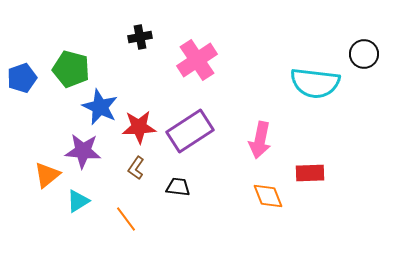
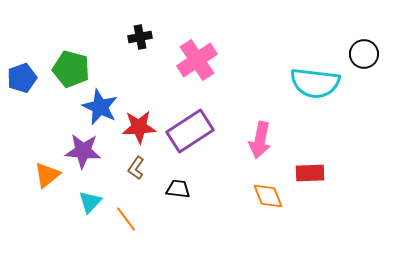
black trapezoid: moved 2 px down
cyan triangle: moved 12 px right, 1 px down; rotated 15 degrees counterclockwise
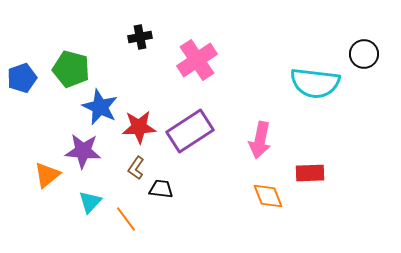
black trapezoid: moved 17 px left
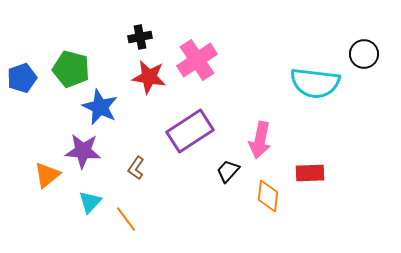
red star: moved 10 px right, 50 px up; rotated 12 degrees clockwise
black trapezoid: moved 67 px right, 18 px up; rotated 55 degrees counterclockwise
orange diamond: rotated 28 degrees clockwise
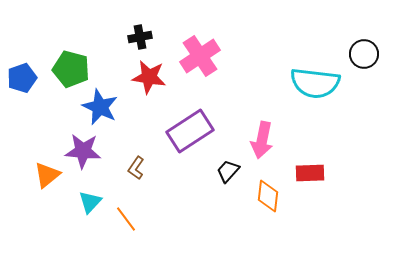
pink cross: moved 3 px right, 4 px up
pink arrow: moved 2 px right
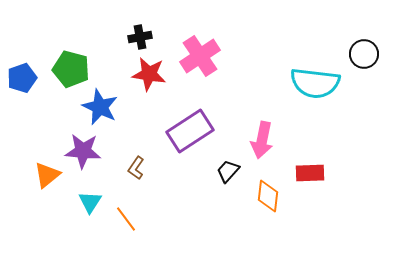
red star: moved 3 px up
cyan triangle: rotated 10 degrees counterclockwise
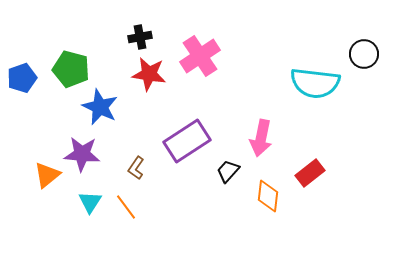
purple rectangle: moved 3 px left, 10 px down
pink arrow: moved 1 px left, 2 px up
purple star: moved 1 px left, 3 px down
red rectangle: rotated 36 degrees counterclockwise
orange line: moved 12 px up
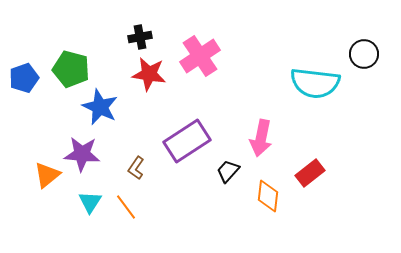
blue pentagon: moved 2 px right
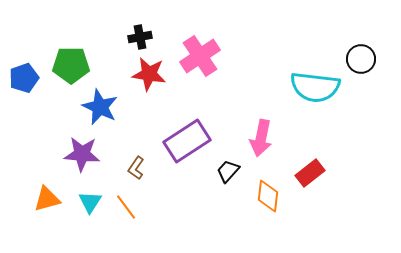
black circle: moved 3 px left, 5 px down
green pentagon: moved 4 px up; rotated 15 degrees counterclockwise
cyan semicircle: moved 4 px down
orange triangle: moved 24 px down; rotated 24 degrees clockwise
